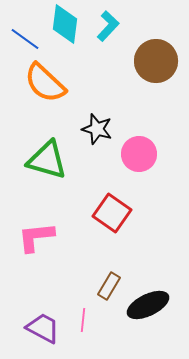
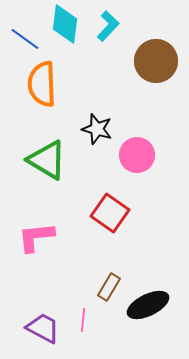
orange semicircle: moved 3 px left, 1 px down; rotated 45 degrees clockwise
pink circle: moved 2 px left, 1 px down
green triangle: rotated 15 degrees clockwise
red square: moved 2 px left
brown rectangle: moved 1 px down
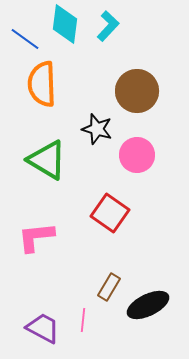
brown circle: moved 19 px left, 30 px down
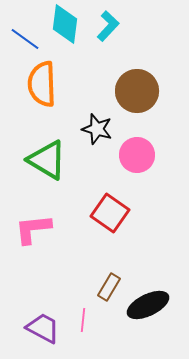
pink L-shape: moved 3 px left, 8 px up
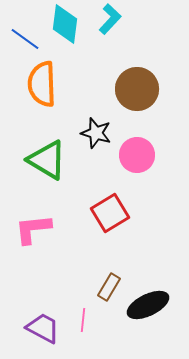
cyan L-shape: moved 2 px right, 7 px up
brown circle: moved 2 px up
black star: moved 1 px left, 4 px down
red square: rotated 24 degrees clockwise
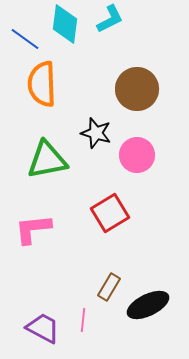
cyan L-shape: rotated 20 degrees clockwise
green triangle: rotated 42 degrees counterclockwise
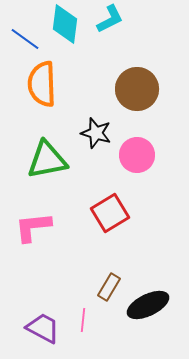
pink L-shape: moved 2 px up
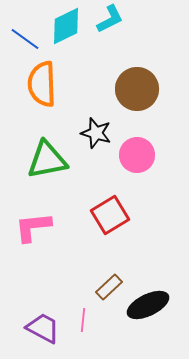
cyan diamond: moved 1 px right, 2 px down; rotated 57 degrees clockwise
red square: moved 2 px down
brown rectangle: rotated 16 degrees clockwise
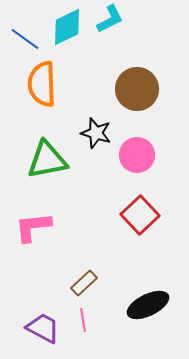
cyan diamond: moved 1 px right, 1 px down
red square: moved 30 px right; rotated 12 degrees counterclockwise
brown rectangle: moved 25 px left, 4 px up
pink line: rotated 15 degrees counterclockwise
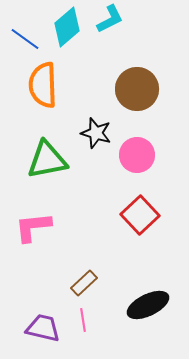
cyan diamond: rotated 15 degrees counterclockwise
orange semicircle: moved 1 px right, 1 px down
purple trapezoid: rotated 15 degrees counterclockwise
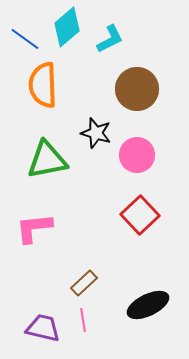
cyan L-shape: moved 20 px down
pink L-shape: moved 1 px right, 1 px down
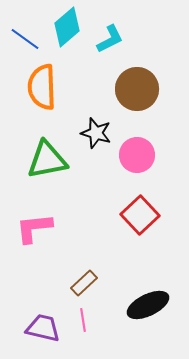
orange semicircle: moved 1 px left, 2 px down
